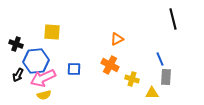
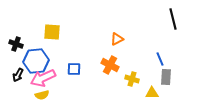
yellow semicircle: moved 2 px left
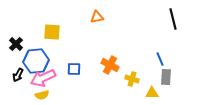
orange triangle: moved 20 px left, 22 px up; rotated 16 degrees clockwise
black cross: rotated 24 degrees clockwise
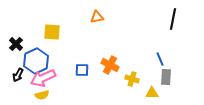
black line: rotated 25 degrees clockwise
blue hexagon: rotated 20 degrees counterclockwise
blue square: moved 8 px right, 1 px down
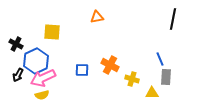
black cross: rotated 16 degrees counterclockwise
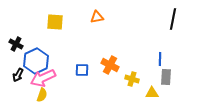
yellow square: moved 3 px right, 10 px up
blue line: rotated 24 degrees clockwise
yellow semicircle: rotated 56 degrees counterclockwise
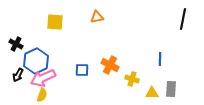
black line: moved 10 px right
gray rectangle: moved 5 px right, 12 px down
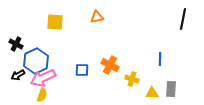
black arrow: rotated 32 degrees clockwise
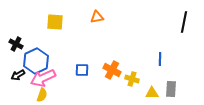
black line: moved 1 px right, 3 px down
orange cross: moved 2 px right, 5 px down
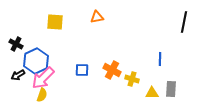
pink arrow: rotated 20 degrees counterclockwise
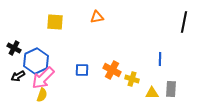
black cross: moved 2 px left, 4 px down
black arrow: moved 1 px down
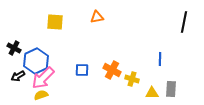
yellow semicircle: moved 1 px left; rotated 128 degrees counterclockwise
